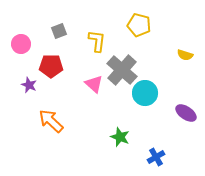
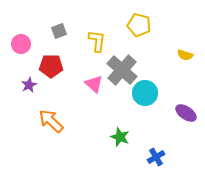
purple star: rotated 21 degrees clockwise
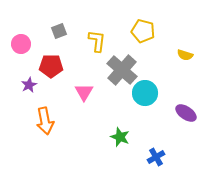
yellow pentagon: moved 4 px right, 6 px down
pink triangle: moved 10 px left, 8 px down; rotated 18 degrees clockwise
orange arrow: moved 6 px left; rotated 144 degrees counterclockwise
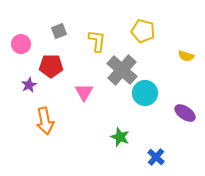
yellow semicircle: moved 1 px right, 1 px down
purple ellipse: moved 1 px left
blue cross: rotated 18 degrees counterclockwise
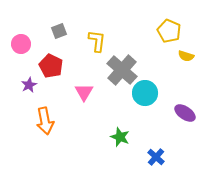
yellow pentagon: moved 26 px right; rotated 10 degrees clockwise
red pentagon: rotated 25 degrees clockwise
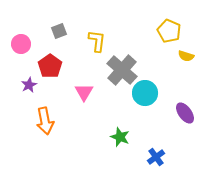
red pentagon: moved 1 px left; rotated 10 degrees clockwise
purple ellipse: rotated 20 degrees clockwise
blue cross: rotated 12 degrees clockwise
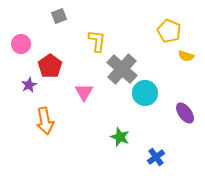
gray square: moved 15 px up
gray cross: moved 1 px up
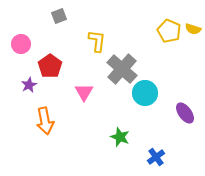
yellow semicircle: moved 7 px right, 27 px up
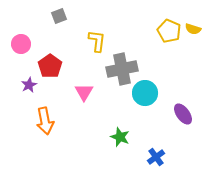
gray cross: rotated 36 degrees clockwise
purple ellipse: moved 2 px left, 1 px down
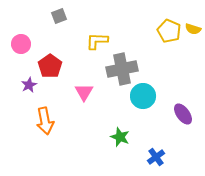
yellow L-shape: rotated 95 degrees counterclockwise
cyan circle: moved 2 px left, 3 px down
